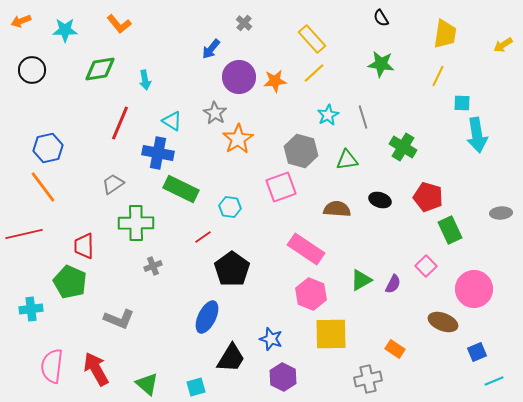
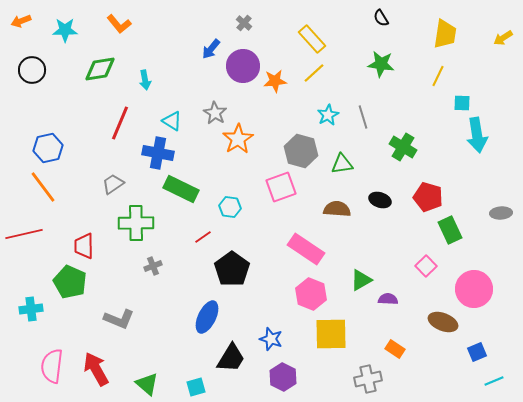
yellow arrow at (503, 45): moved 7 px up
purple circle at (239, 77): moved 4 px right, 11 px up
green triangle at (347, 160): moved 5 px left, 4 px down
purple semicircle at (393, 284): moved 5 px left, 15 px down; rotated 114 degrees counterclockwise
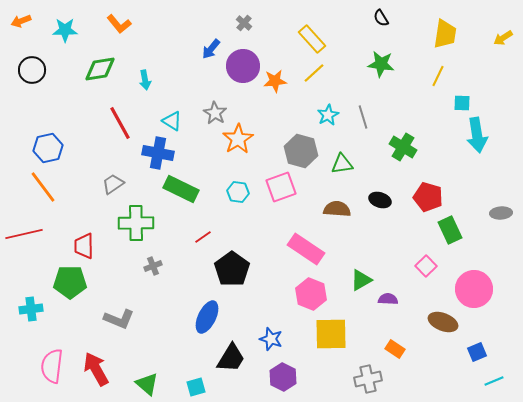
red line at (120, 123): rotated 52 degrees counterclockwise
cyan hexagon at (230, 207): moved 8 px right, 15 px up
green pentagon at (70, 282): rotated 24 degrees counterclockwise
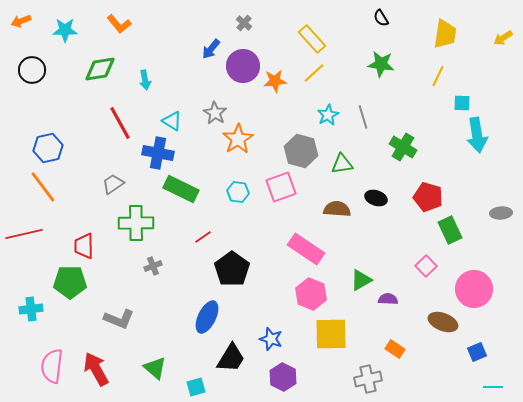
black ellipse at (380, 200): moved 4 px left, 2 px up
cyan line at (494, 381): moved 1 px left, 6 px down; rotated 24 degrees clockwise
green triangle at (147, 384): moved 8 px right, 16 px up
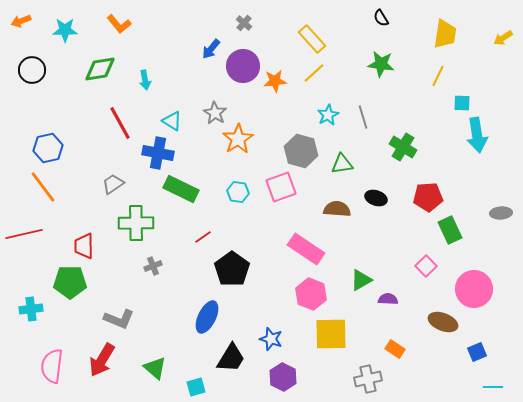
red pentagon at (428, 197): rotated 20 degrees counterclockwise
red arrow at (96, 369): moved 6 px right, 9 px up; rotated 120 degrees counterclockwise
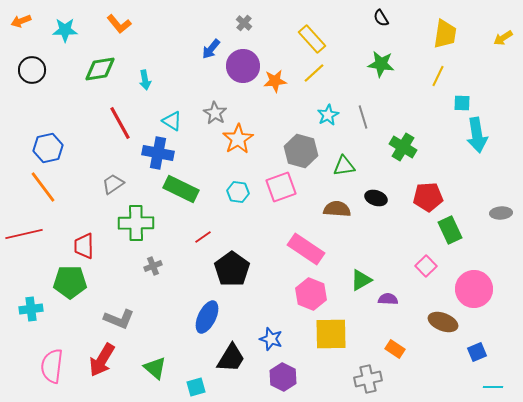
green triangle at (342, 164): moved 2 px right, 2 px down
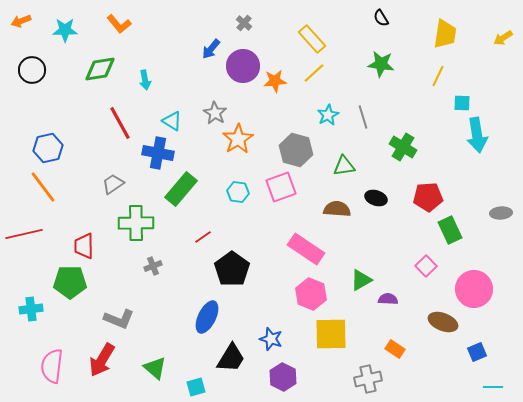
gray hexagon at (301, 151): moved 5 px left, 1 px up
green rectangle at (181, 189): rotated 76 degrees counterclockwise
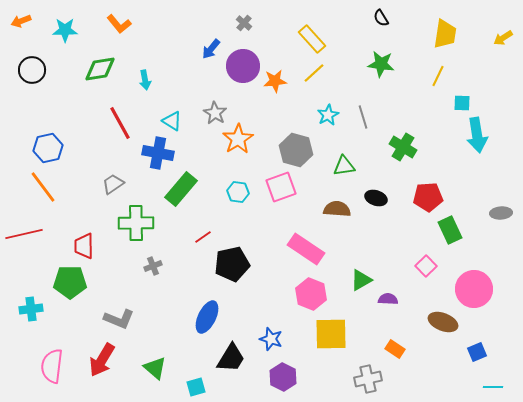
black pentagon at (232, 269): moved 5 px up; rotated 24 degrees clockwise
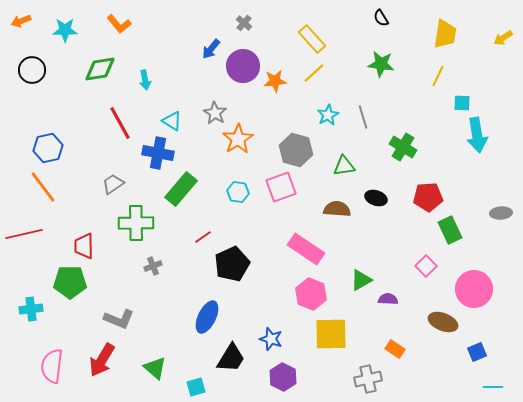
black pentagon at (232, 264): rotated 12 degrees counterclockwise
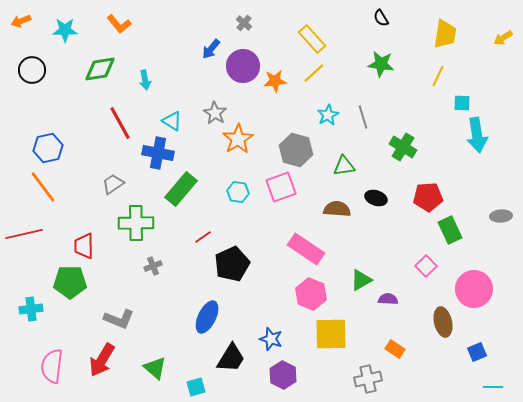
gray ellipse at (501, 213): moved 3 px down
brown ellipse at (443, 322): rotated 56 degrees clockwise
purple hexagon at (283, 377): moved 2 px up
